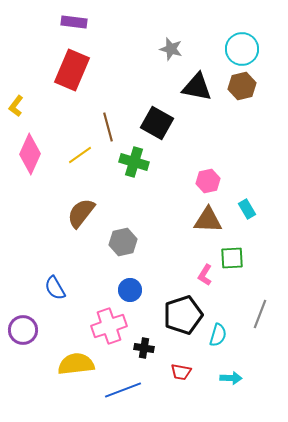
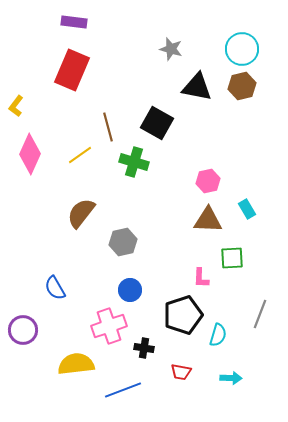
pink L-shape: moved 4 px left, 3 px down; rotated 30 degrees counterclockwise
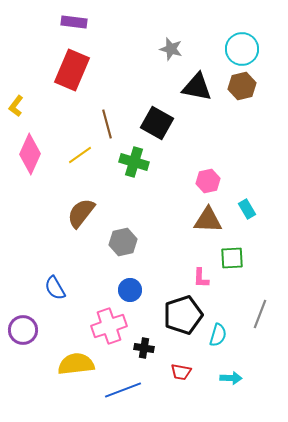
brown line: moved 1 px left, 3 px up
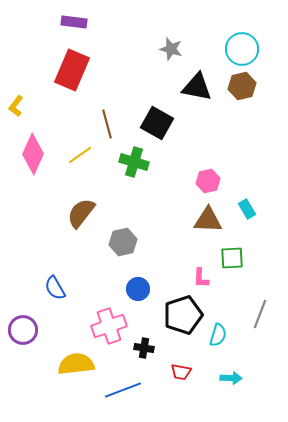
pink diamond: moved 3 px right
blue circle: moved 8 px right, 1 px up
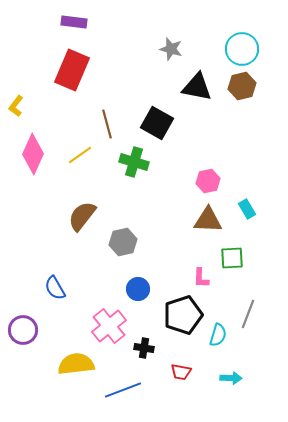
brown semicircle: moved 1 px right, 3 px down
gray line: moved 12 px left
pink cross: rotated 20 degrees counterclockwise
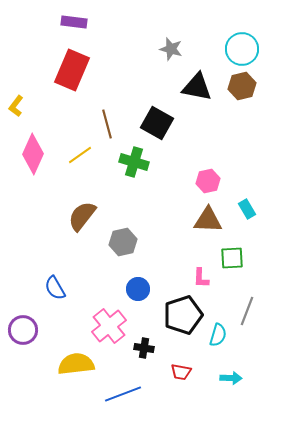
gray line: moved 1 px left, 3 px up
blue line: moved 4 px down
